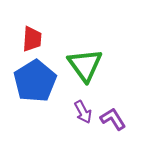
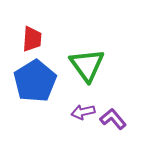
green triangle: moved 2 px right
purple arrow: rotated 105 degrees clockwise
purple L-shape: rotated 8 degrees counterclockwise
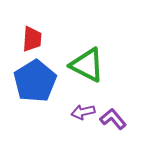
green triangle: rotated 27 degrees counterclockwise
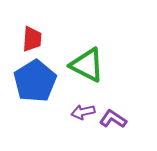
purple L-shape: rotated 16 degrees counterclockwise
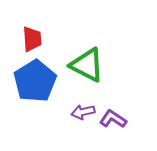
red trapezoid: rotated 8 degrees counterclockwise
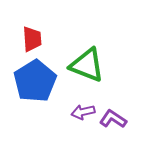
green triangle: rotated 6 degrees counterclockwise
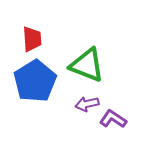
purple arrow: moved 4 px right, 8 px up
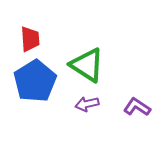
red trapezoid: moved 2 px left
green triangle: rotated 12 degrees clockwise
purple L-shape: moved 24 px right, 12 px up
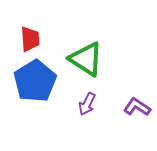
green triangle: moved 1 px left, 6 px up
purple arrow: rotated 50 degrees counterclockwise
